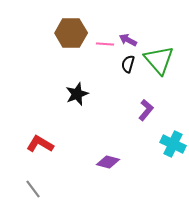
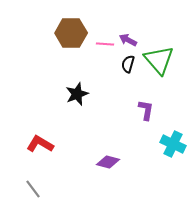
purple L-shape: rotated 30 degrees counterclockwise
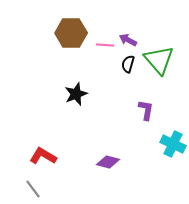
pink line: moved 1 px down
black star: moved 1 px left
red L-shape: moved 3 px right, 12 px down
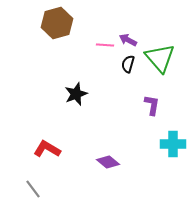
brown hexagon: moved 14 px left, 10 px up; rotated 16 degrees counterclockwise
green triangle: moved 1 px right, 2 px up
purple L-shape: moved 6 px right, 5 px up
cyan cross: rotated 25 degrees counterclockwise
red L-shape: moved 4 px right, 7 px up
purple diamond: rotated 25 degrees clockwise
